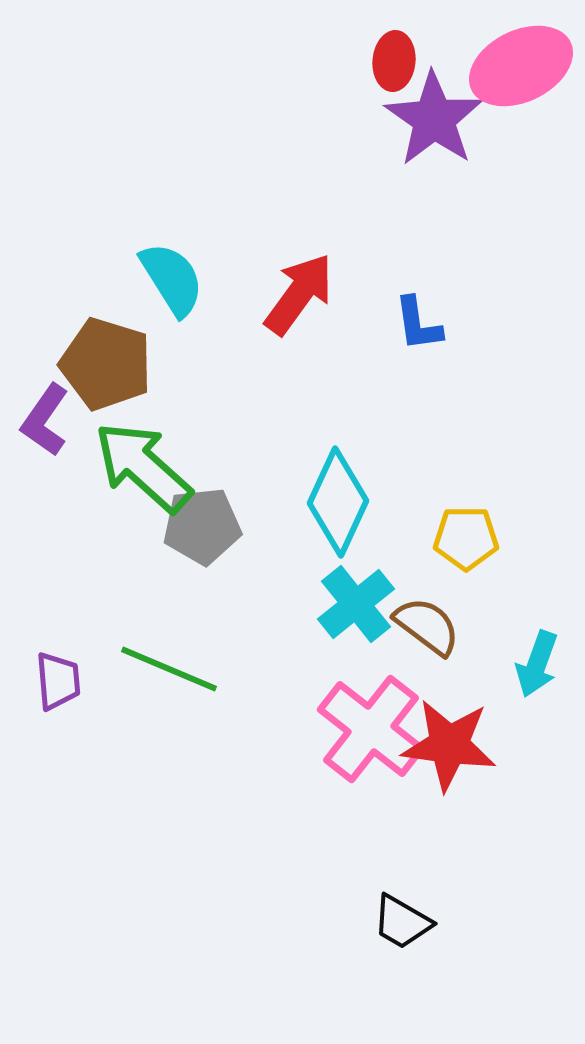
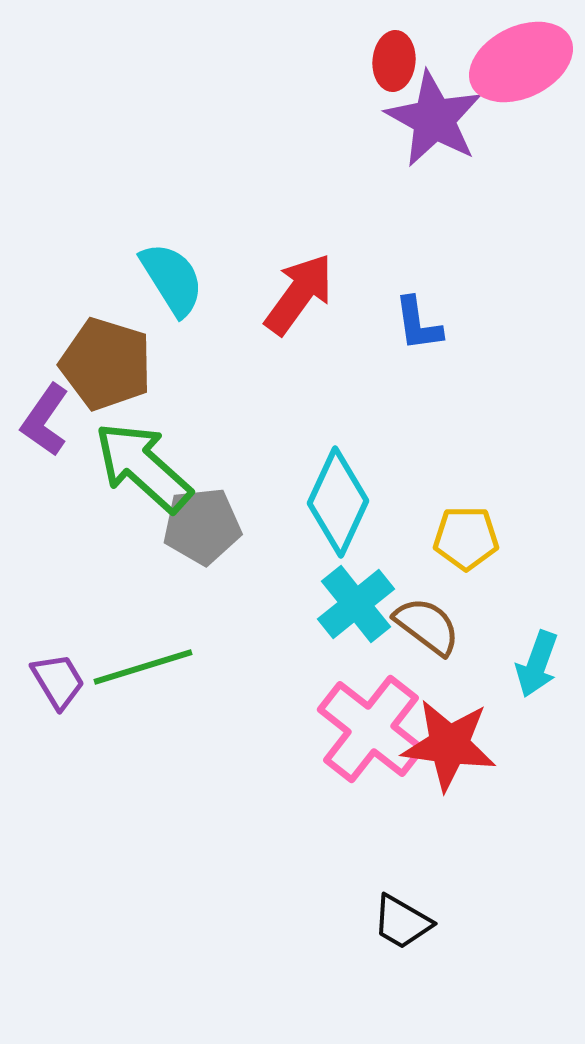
pink ellipse: moved 4 px up
purple star: rotated 6 degrees counterclockwise
green line: moved 26 px left, 2 px up; rotated 40 degrees counterclockwise
purple trapezoid: rotated 26 degrees counterclockwise
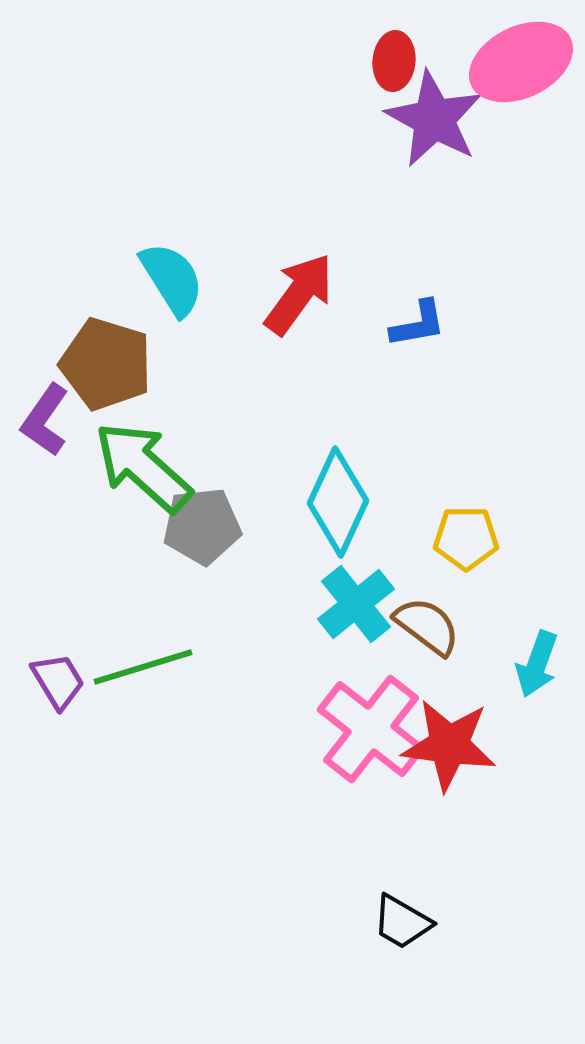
blue L-shape: rotated 92 degrees counterclockwise
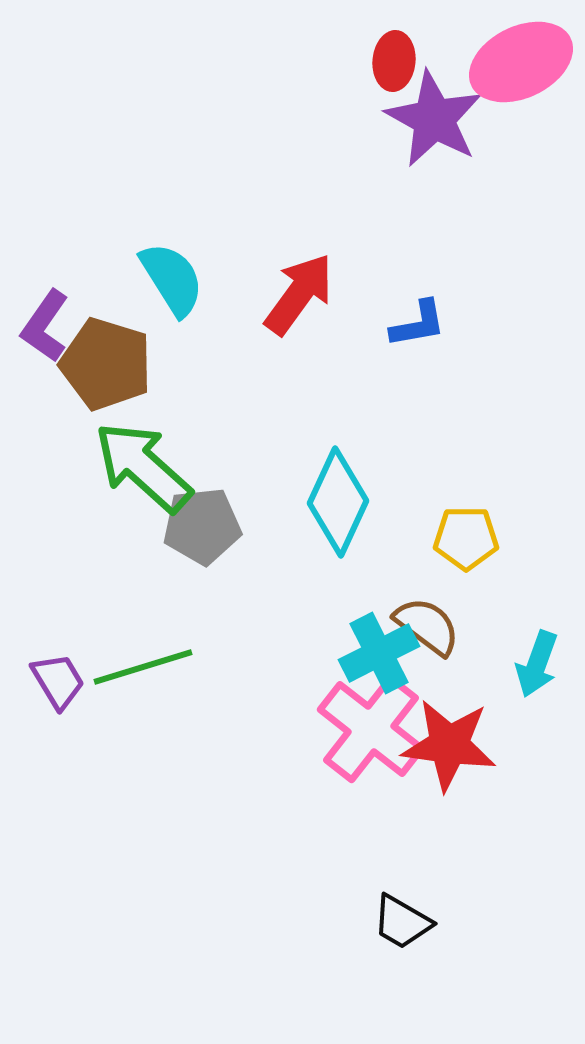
purple L-shape: moved 94 px up
cyan cross: moved 23 px right, 49 px down; rotated 12 degrees clockwise
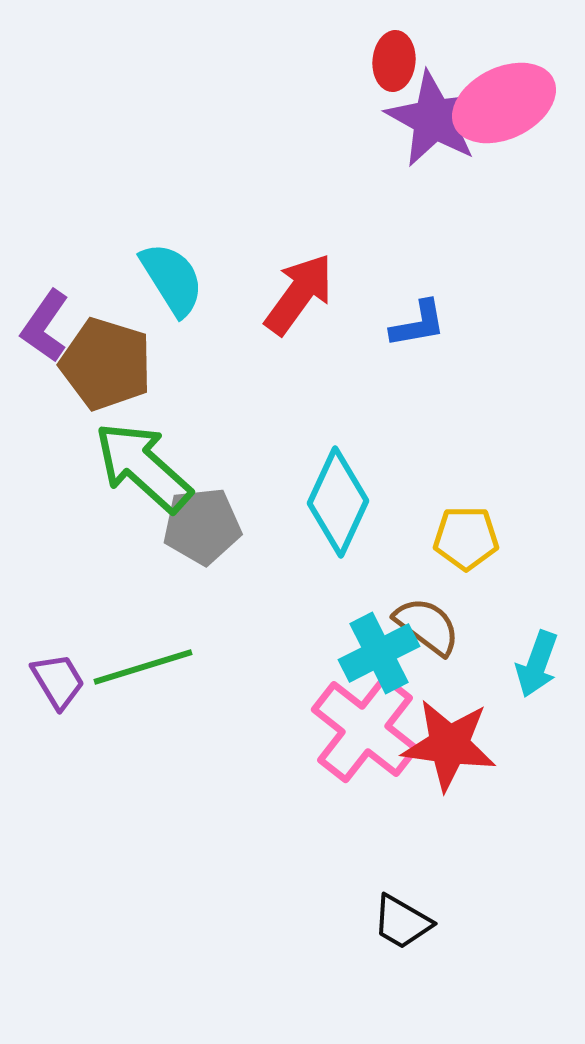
pink ellipse: moved 17 px left, 41 px down
pink cross: moved 6 px left
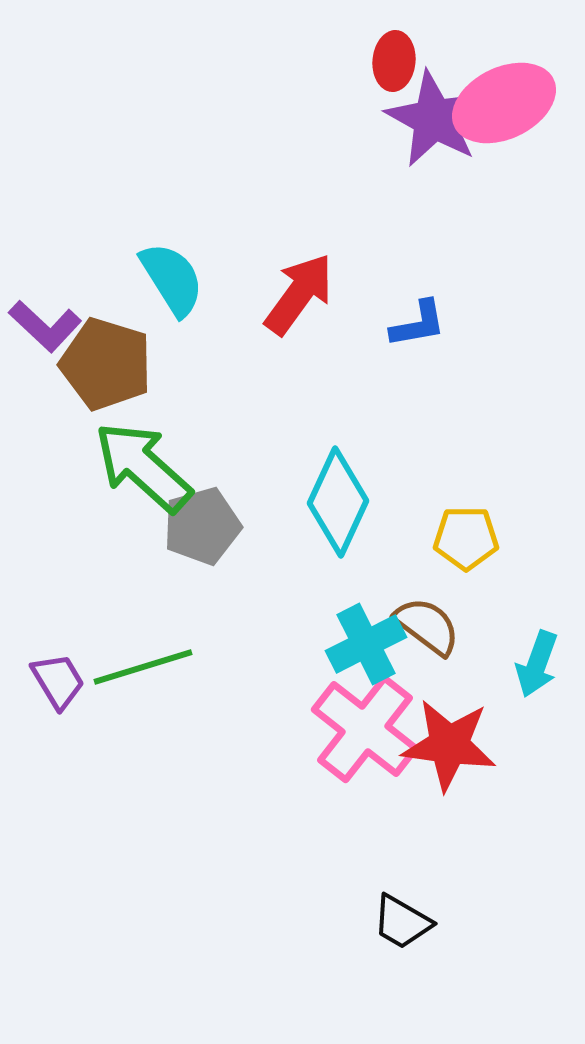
purple L-shape: rotated 82 degrees counterclockwise
gray pentagon: rotated 10 degrees counterclockwise
cyan cross: moved 13 px left, 9 px up
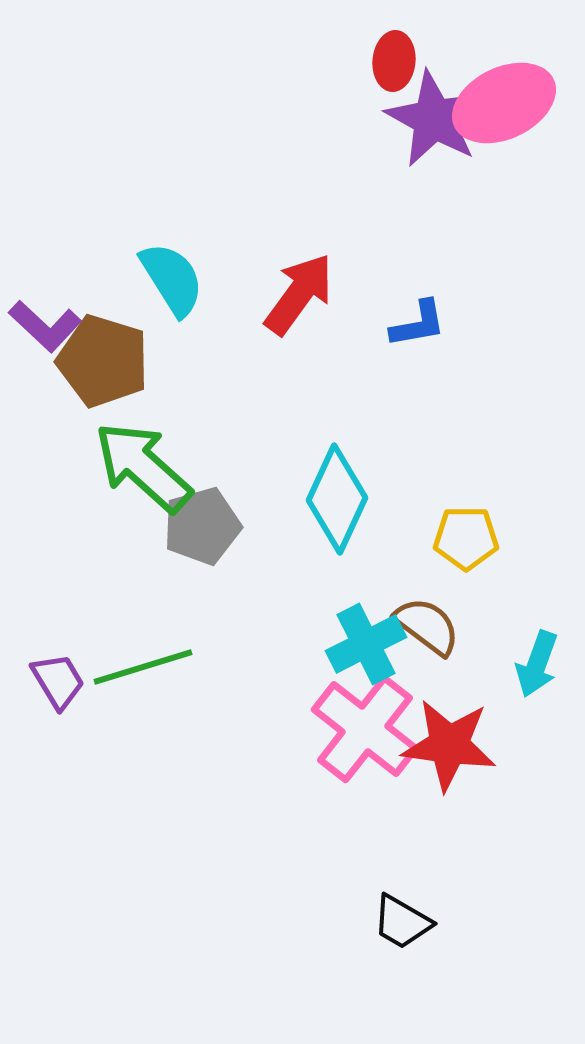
brown pentagon: moved 3 px left, 3 px up
cyan diamond: moved 1 px left, 3 px up
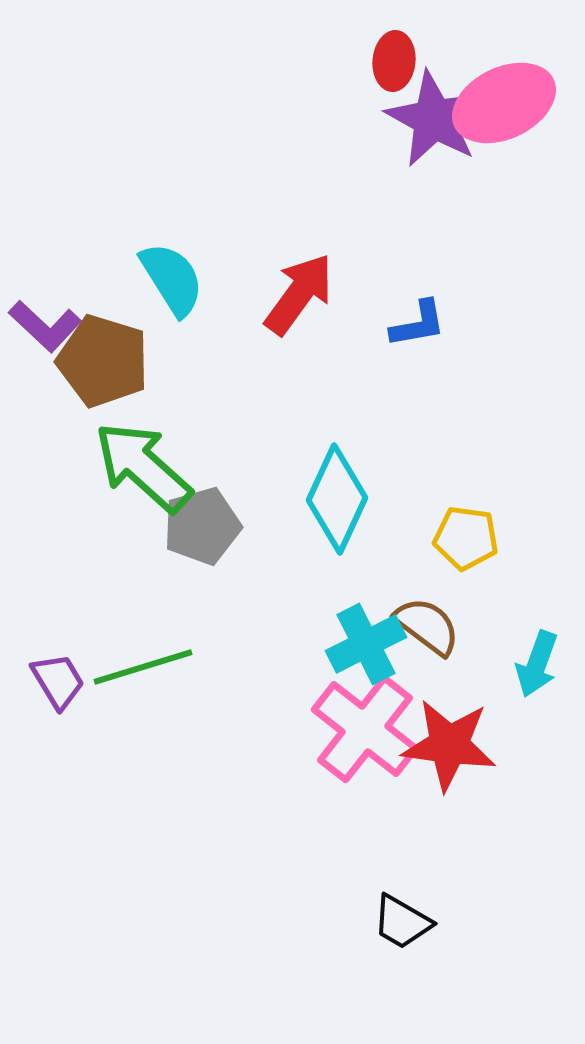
yellow pentagon: rotated 8 degrees clockwise
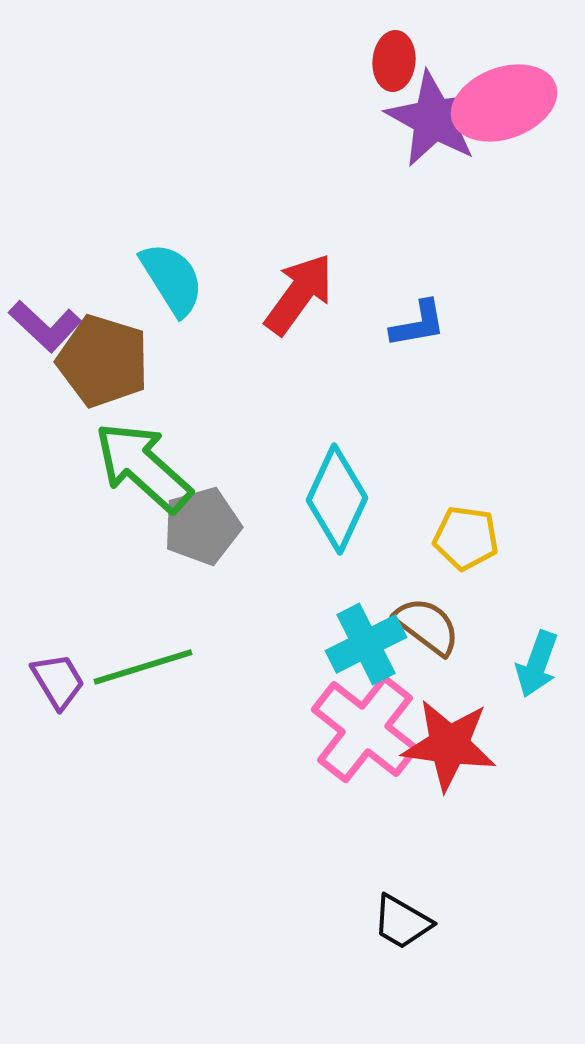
pink ellipse: rotated 6 degrees clockwise
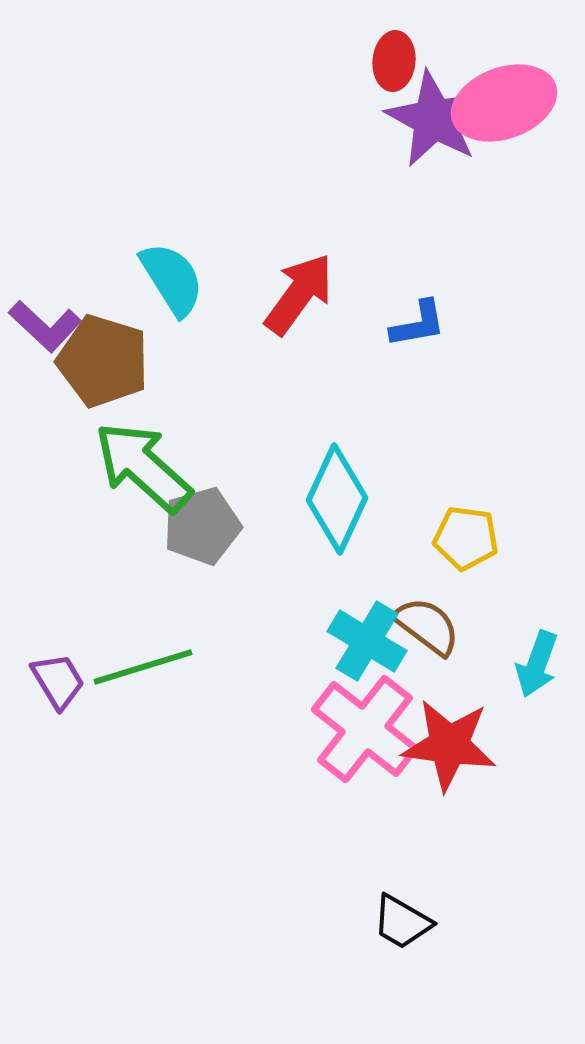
cyan cross: moved 1 px right, 3 px up; rotated 32 degrees counterclockwise
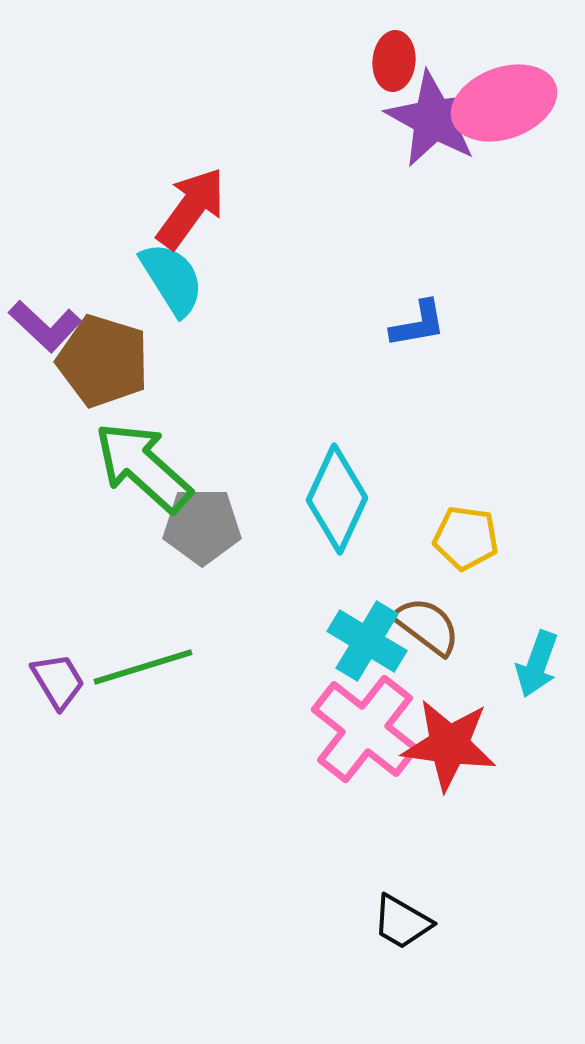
red arrow: moved 108 px left, 86 px up
gray pentagon: rotated 16 degrees clockwise
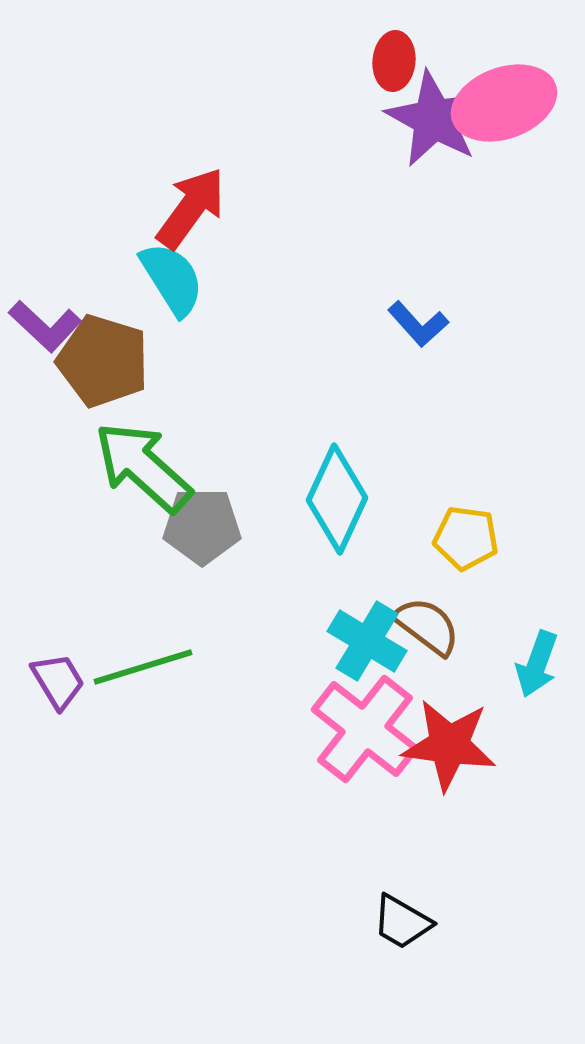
blue L-shape: rotated 58 degrees clockwise
